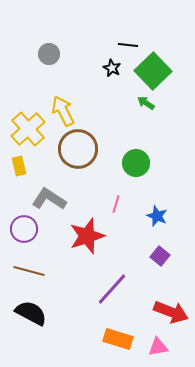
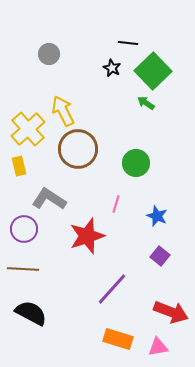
black line: moved 2 px up
brown line: moved 6 px left, 2 px up; rotated 12 degrees counterclockwise
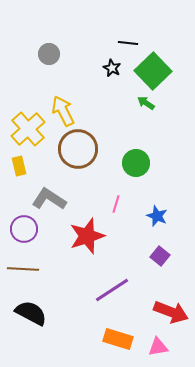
purple line: moved 1 px down; rotated 15 degrees clockwise
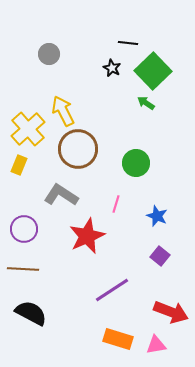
yellow rectangle: moved 1 px up; rotated 36 degrees clockwise
gray L-shape: moved 12 px right, 4 px up
red star: rotated 6 degrees counterclockwise
pink triangle: moved 2 px left, 2 px up
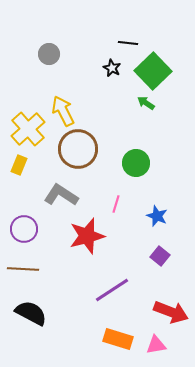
red star: rotated 9 degrees clockwise
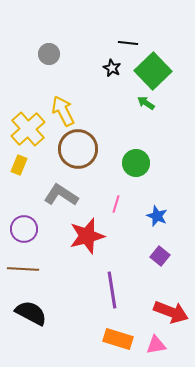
purple line: rotated 66 degrees counterclockwise
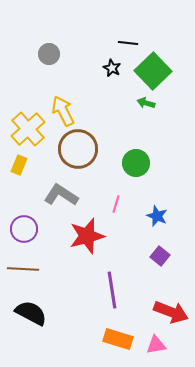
green arrow: rotated 18 degrees counterclockwise
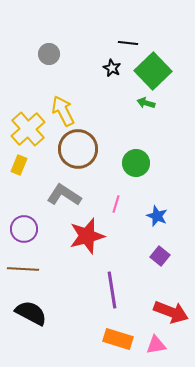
gray L-shape: moved 3 px right
